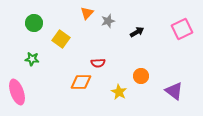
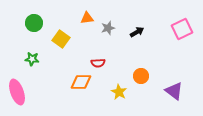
orange triangle: moved 5 px down; rotated 40 degrees clockwise
gray star: moved 7 px down
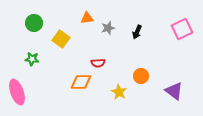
black arrow: rotated 144 degrees clockwise
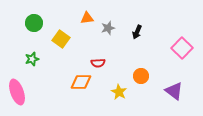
pink square: moved 19 px down; rotated 20 degrees counterclockwise
green star: rotated 24 degrees counterclockwise
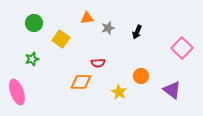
purple triangle: moved 2 px left, 1 px up
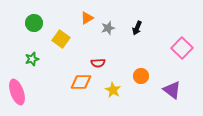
orange triangle: rotated 24 degrees counterclockwise
black arrow: moved 4 px up
yellow star: moved 6 px left, 2 px up
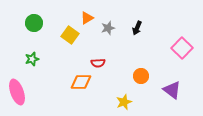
yellow square: moved 9 px right, 4 px up
yellow star: moved 11 px right, 12 px down; rotated 21 degrees clockwise
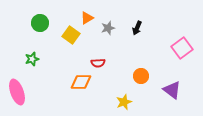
green circle: moved 6 px right
yellow square: moved 1 px right
pink square: rotated 10 degrees clockwise
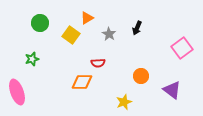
gray star: moved 1 px right, 6 px down; rotated 24 degrees counterclockwise
orange diamond: moved 1 px right
